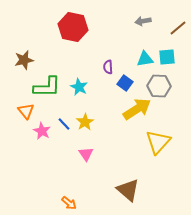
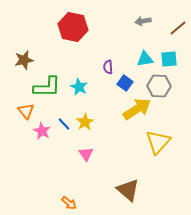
cyan square: moved 2 px right, 2 px down
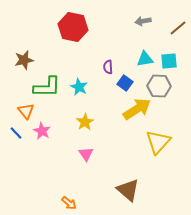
cyan square: moved 2 px down
blue line: moved 48 px left, 9 px down
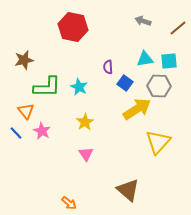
gray arrow: rotated 28 degrees clockwise
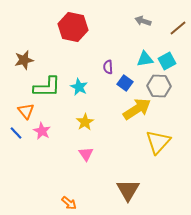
cyan square: moved 2 px left; rotated 24 degrees counterclockwise
brown triangle: rotated 20 degrees clockwise
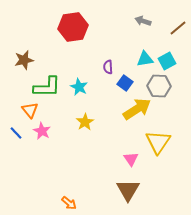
red hexagon: rotated 20 degrees counterclockwise
orange triangle: moved 4 px right, 1 px up
yellow triangle: rotated 8 degrees counterclockwise
pink triangle: moved 45 px right, 5 px down
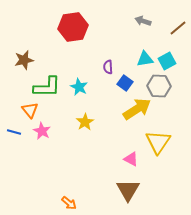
blue line: moved 2 px left, 1 px up; rotated 32 degrees counterclockwise
pink triangle: rotated 28 degrees counterclockwise
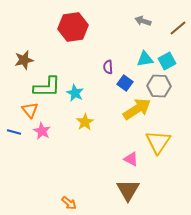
cyan star: moved 4 px left, 6 px down
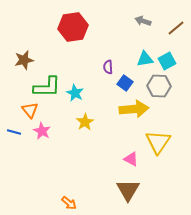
brown line: moved 2 px left
yellow arrow: moved 3 px left; rotated 28 degrees clockwise
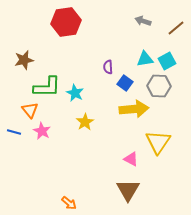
red hexagon: moved 7 px left, 5 px up
